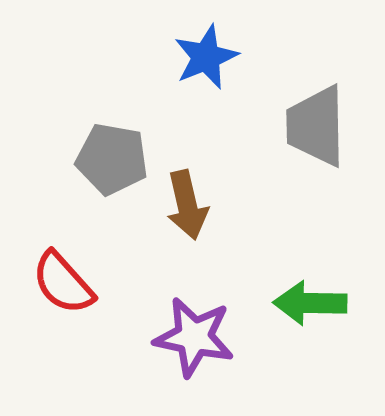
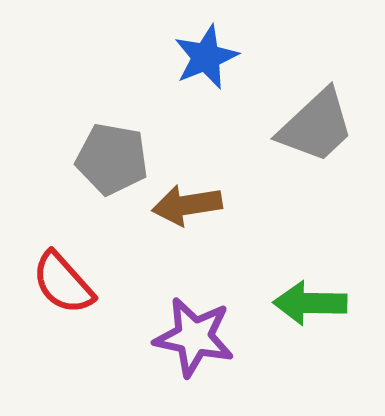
gray trapezoid: rotated 132 degrees counterclockwise
brown arrow: rotated 94 degrees clockwise
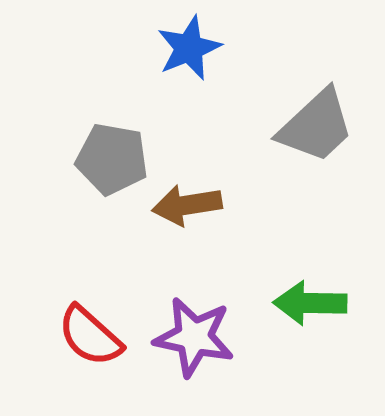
blue star: moved 17 px left, 9 px up
red semicircle: moved 27 px right, 53 px down; rotated 6 degrees counterclockwise
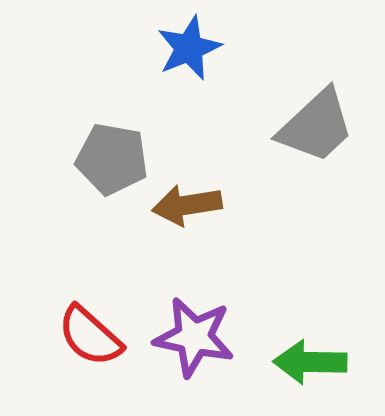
green arrow: moved 59 px down
